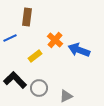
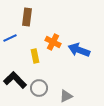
orange cross: moved 2 px left, 2 px down; rotated 14 degrees counterclockwise
yellow rectangle: rotated 64 degrees counterclockwise
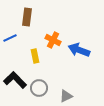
orange cross: moved 2 px up
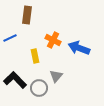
brown rectangle: moved 2 px up
blue arrow: moved 2 px up
gray triangle: moved 10 px left, 20 px up; rotated 24 degrees counterclockwise
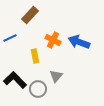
brown rectangle: moved 3 px right; rotated 36 degrees clockwise
blue arrow: moved 6 px up
gray circle: moved 1 px left, 1 px down
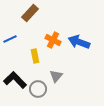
brown rectangle: moved 2 px up
blue line: moved 1 px down
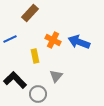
gray circle: moved 5 px down
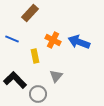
blue line: moved 2 px right; rotated 48 degrees clockwise
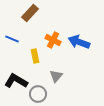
black L-shape: moved 1 px right, 1 px down; rotated 15 degrees counterclockwise
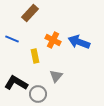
black L-shape: moved 2 px down
